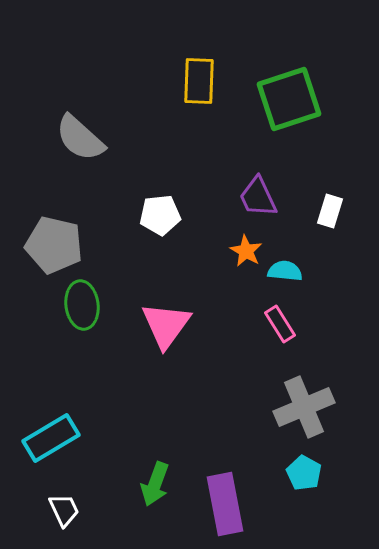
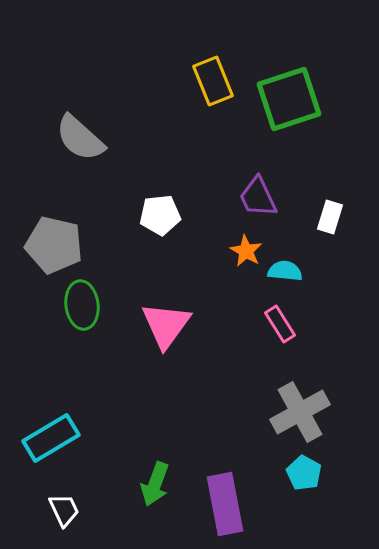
yellow rectangle: moved 14 px right; rotated 24 degrees counterclockwise
white rectangle: moved 6 px down
gray cross: moved 4 px left, 5 px down; rotated 6 degrees counterclockwise
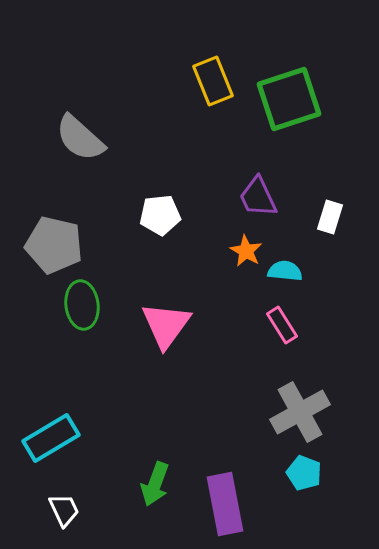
pink rectangle: moved 2 px right, 1 px down
cyan pentagon: rotated 8 degrees counterclockwise
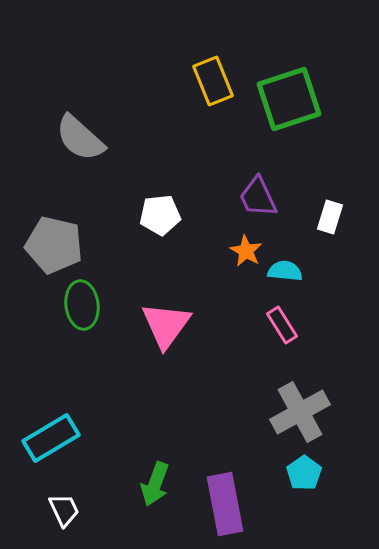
cyan pentagon: rotated 16 degrees clockwise
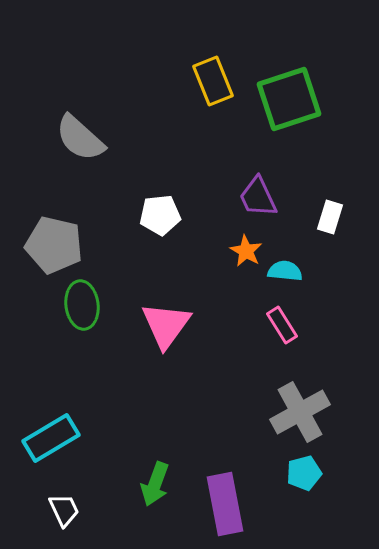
cyan pentagon: rotated 20 degrees clockwise
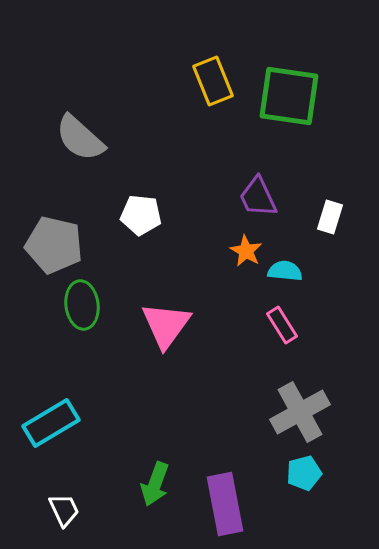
green square: moved 3 px up; rotated 26 degrees clockwise
white pentagon: moved 19 px left; rotated 12 degrees clockwise
cyan rectangle: moved 15 px up
